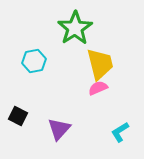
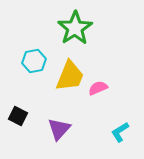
yellow trapezoid: moved 30 px left, 12 px down; rotated 36 degrees clockwise
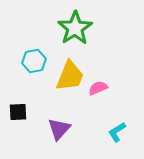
black square: moved 4 px up; rotated 30 degrees counterclockwise
cyan L-shape: moved 3 px left
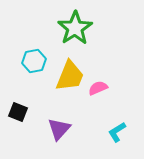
black square: rotated 24 degrees clockwise
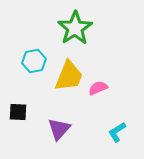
yellow trapezoid: moved 1 px left
black square: rotated 18 degrees counterclockwise
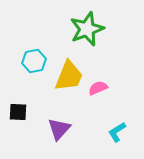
green star: moved 12 px right, 1 px down; rotated 12 degrees clockwise
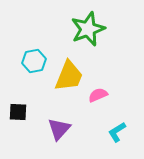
green star: moved 1 px right
pink semicircle: moved 7 px down
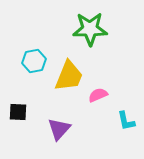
green star: moved 2 px right; rotated 20 degrees clockwise
cyan L-shape: moved 9 px right, 11 px up; rotated 70 degrees counterclockwise
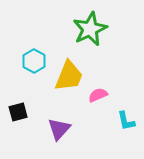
green star: rotated 24 degrees counterclockwise
cyan hexagon: rotated 20 degrees counterclockwise
black square: rotated 18 degrees counterclockwise
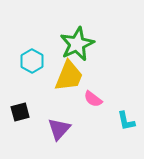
green star: moved 13 px left, 15 px down
cyan hexagon: moved 2 px left
pink semicircle: moved 5 px left, 4 px down; rotated 120 degrees counterclockwise
black square: moved 2 px right
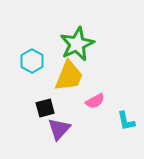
pink semicircle: moved 2 px right, 2 px down; rotated 66 degrees counterclockwise
black square: moved 25 px right, 4 px up
